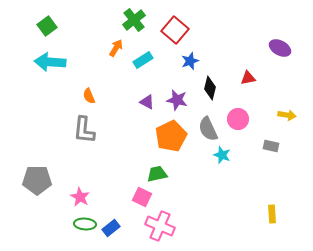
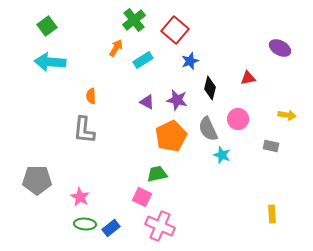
orange semicircle: moved 2 px right; rotated 21 degrees clockwise
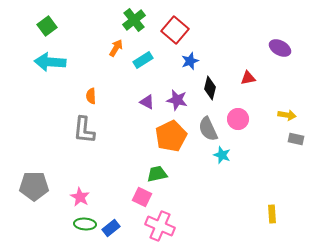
gray rectangle: moved 25 px right, 7 px up
gray pentagon: moved 3 px left, 6 px down
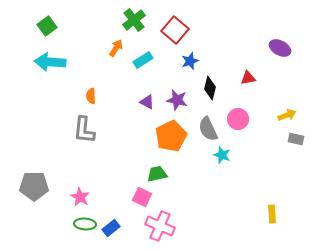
yellow arrow: rotated 30 degrees counterclockwise
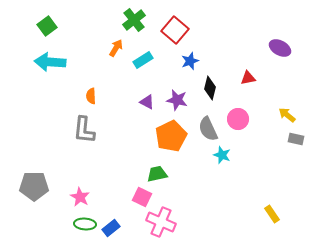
yellow arrow: rotated 120 degrees counterclockwise
yellow rectangle: rotated 30 degrees counterclockwise
pink cross: moved 1 px right, 4 px up
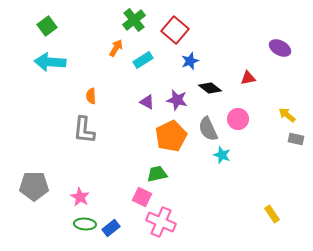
black diamond: rotated 65 degrees counterclockwise
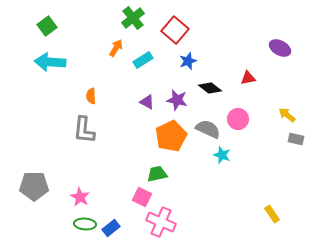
green cross: moved 1 px left, 2 px up
blue star: moved 2 px left
gray semicircle: rotated 140 degrees clockwise
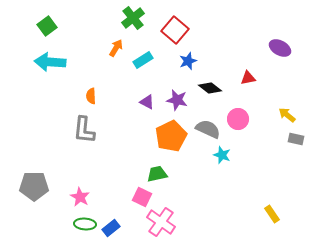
pink cross: rotated 12 degrees clockwise
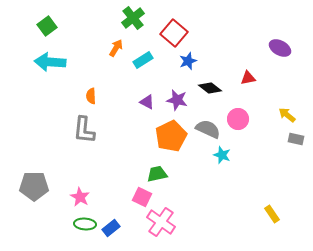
red square: moved 1 px left, 3 px down
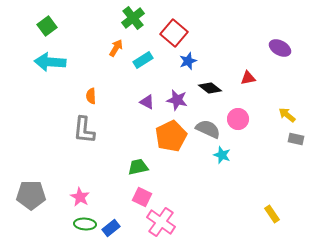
green trapezoid: moved 19 px left, 7 px up
gray pentagon: moved 3 px left, 9 px down
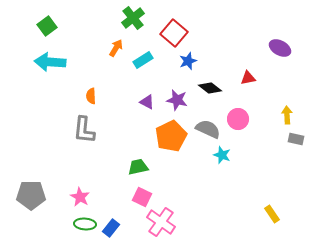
yellow arrow: rotated 48 degrees clockwise
blue rectangle: rotated 12 degrees counterclockwise
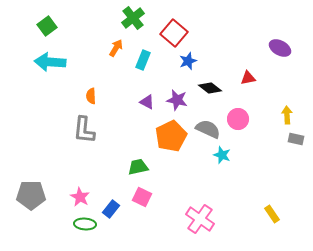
cyan rectangle: rotated 36 degrees counterclockwise
pink cross: moved 39 px right, 3 px up
blue rectangle: moved 19 px up
